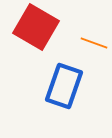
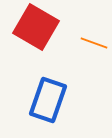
blue rectangle: moved 16 px left, 14 px down
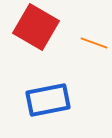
blue rectangle: rotated 60 degrees clockwise
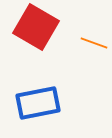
blue rectangle: moved 10 px left, 3 px down
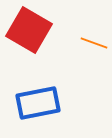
red square: moved 7 px left, 3 px down
